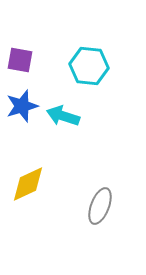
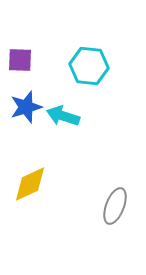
purple square: rotated 8 degrees counterclockwise
blue star: moved 4 px right, 1 px down
yellow diamond: moved 2 px right
gray ellipse: moved 15 px right
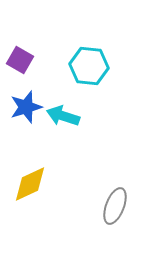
purple square: rotated 28 degrees clockwise
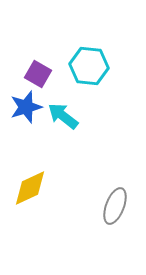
purple square: moved 18 px right, 14 px down
cyan arrow: rotated 20 degrees clockwise
yellow diamond: moved 4 px down
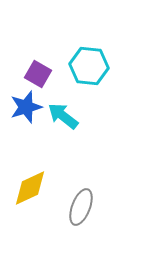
gray ellipse: moved 34 px left, 1 px down
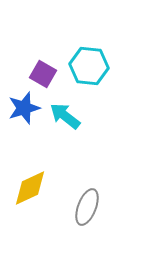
purple square: moved 5 px right
blue star: moved 2 px left, 1 px down
cyan arrow: moved 2 px right
gray ellipse: moved 6 px right
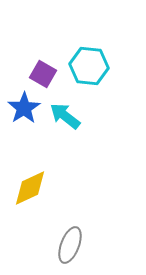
blue star: rotated 16 degrees counterclockwise
gray ellipse: moved 17 px left, 38 px down
